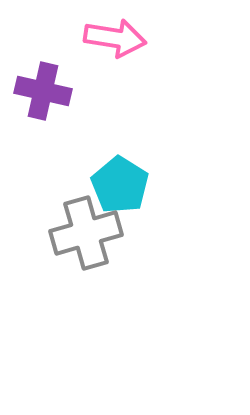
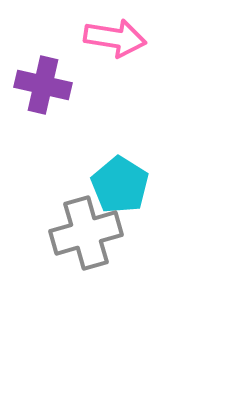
purple cross: moved 6 px up
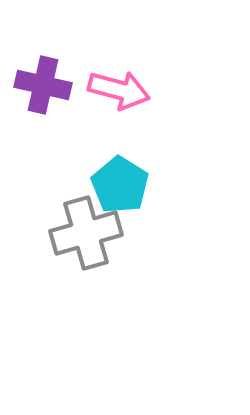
pink arrow: moved 4 px right, 52 px down; rotated 6 degrees clockwise
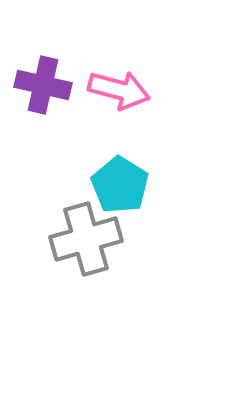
gray cross: moved 6 px down
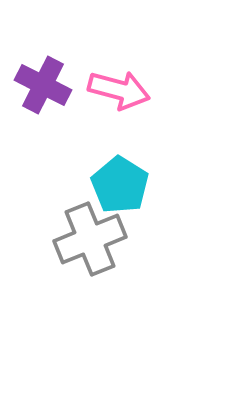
purple cross: rotated 14 degrees clockwise
gray cross: moved 4 px right; rotated 6 degrees counterclockwise
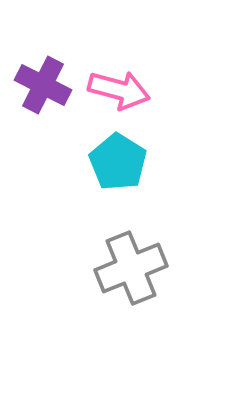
cyan pentagon: moved 2 px left, 23 px up
gray cross: moved 41 px right, 29 px down
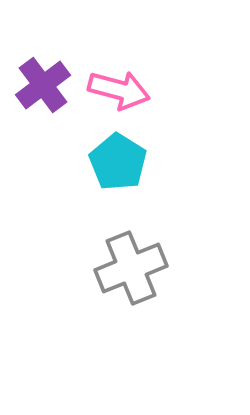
purple cross: rotated 26 degrees clockwise
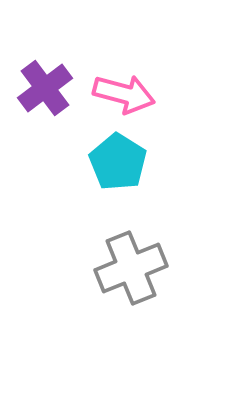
purple cross: moved 2 px right, 3 px down
pink arrow: moved 5 px right, 4 px down
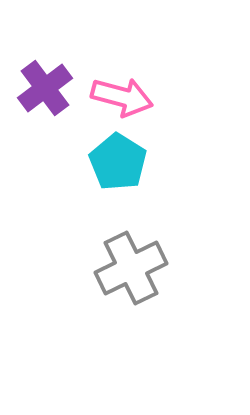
pink arrow: moved 2 px left, 3 px down
gray cross: rotated 4 degrees counterclockwise
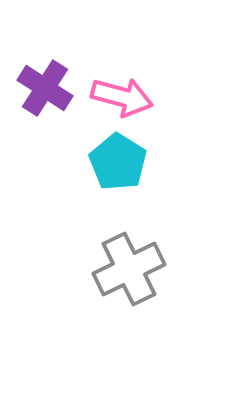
purple cross: rotated 20 degrees counterclockwise
gray cross: moved 2 px left, 1 px down
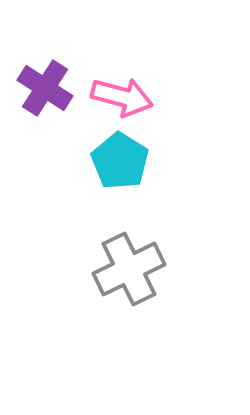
cyan pentagon: moved 2 px right, 1 px up
